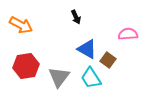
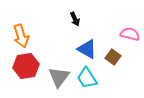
black arrow: moved 1 px left, 2 px down
orange arrow: moved 11 px down; rotated 45 degrees clockwise
pink semicircle: moved 2 px right; rotated 18 degrees clockwise
brown square: moved 5 px right, 3 px up
cyan trapezoid: moved 4 px left
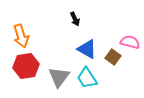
pink semicircle: moved 8 px down
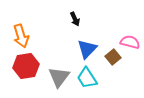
blue triangle: rotated 45 degrees clockwise
brown square: rotated 14 degrees clockwise
